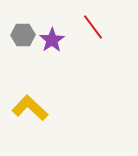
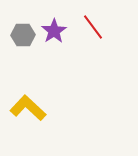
purple star: moved 2 px right, 9 px up
yellow L-shape: moved 2 px left
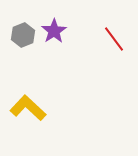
red line: moved 21 px right, 12 px down
gray hexagon: rotated 20 degrees counterclockwise
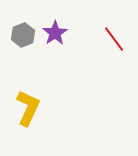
purple star: moved 1 px right, 2 px down
yellow L-shape: rotated 72 degrees clockwise
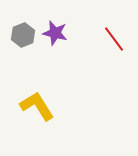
purple star: rotated 25 degrees counterclockwise
yellow L-shape: moved 9 px right, 2 px up; rotated 57 degrees counterclockwise
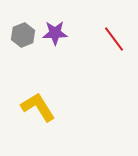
purple star: rotated 15 degrees counterclockwise
yellow L-shape: moved 1 px right, 1 px down
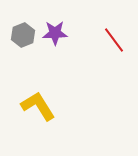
red line: moved 1 px down
yellow L-shape: moved 1 px up
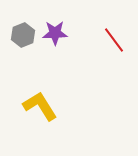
yellow L-shape: moved 2 px right
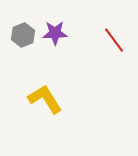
yellow L-shape: moved 5 px right, 7 px up
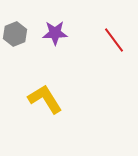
gray hexagon: moved 8 px left, 1 px up
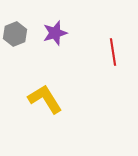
purple star: rotated 15 degrees counterclockwise
red line: moved 1 px left, 12 px down; rotated 28 degrees clockwise
